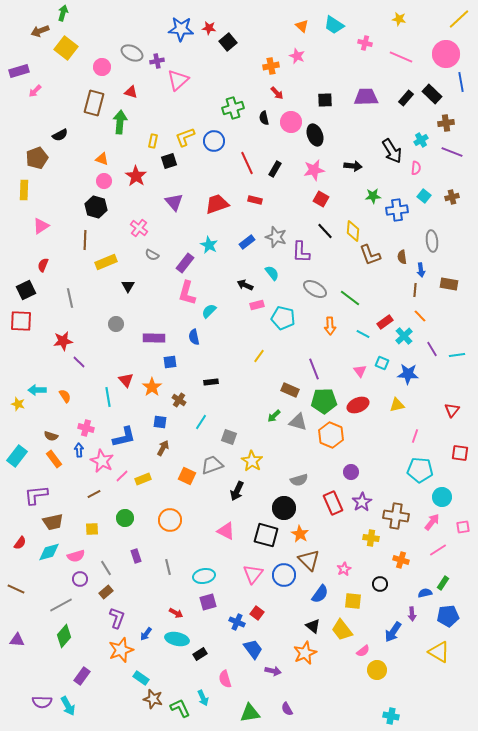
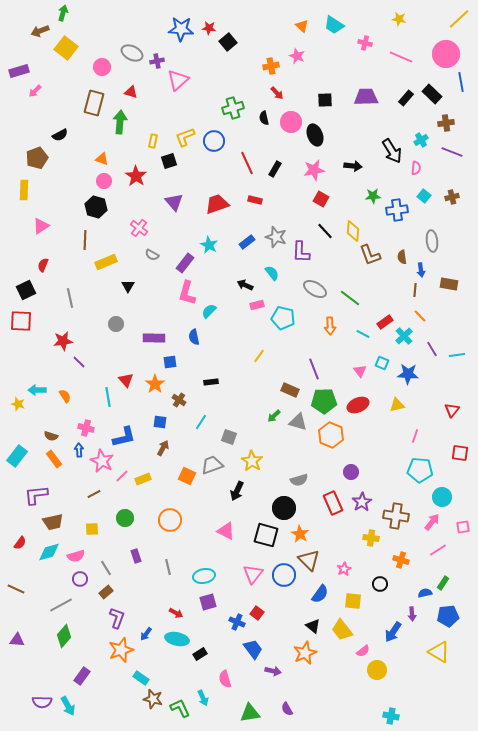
orange star at (152, 387): moved 3 px right, 3 px up
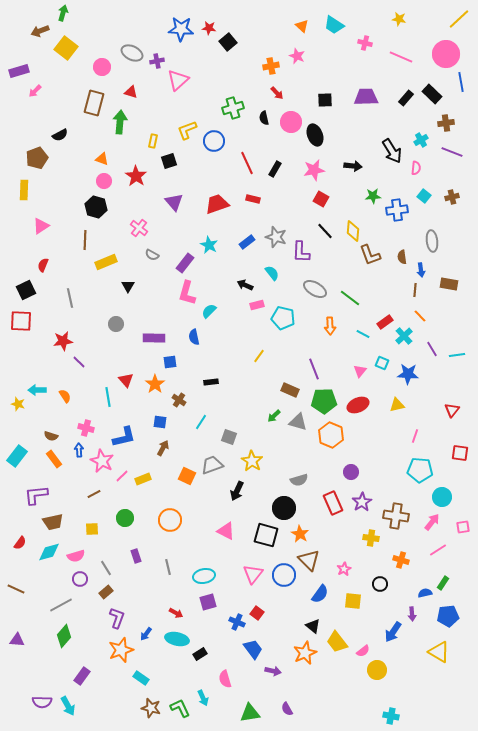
yellow L-shape at (185, 137): moved 2 px right, 7 px up
red rectangle at (255, 200): moved 2 px left, 1 px up
pink triangle at (360, 371): rotated 16 degrees clockwise
yellow trapezoid at (342, 630): moved 5 px left, 12 px down
brown star at (153, 699): moved 2 px left, 9 px down
